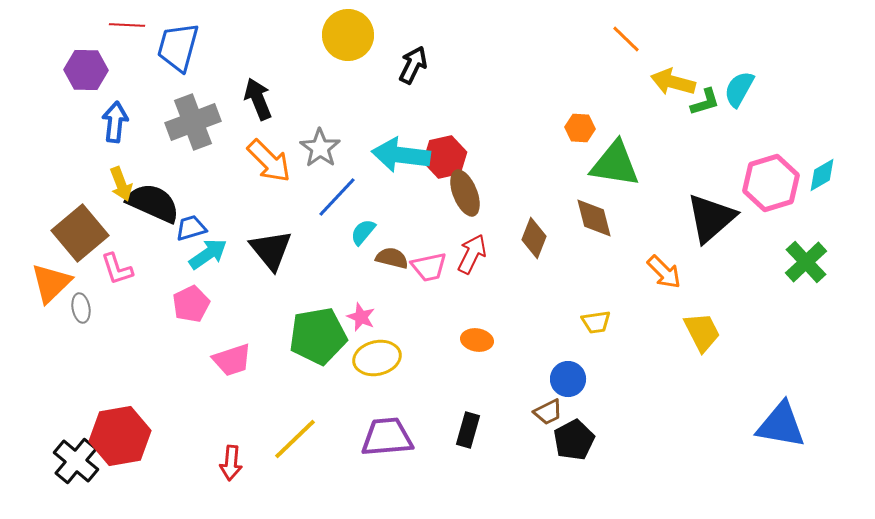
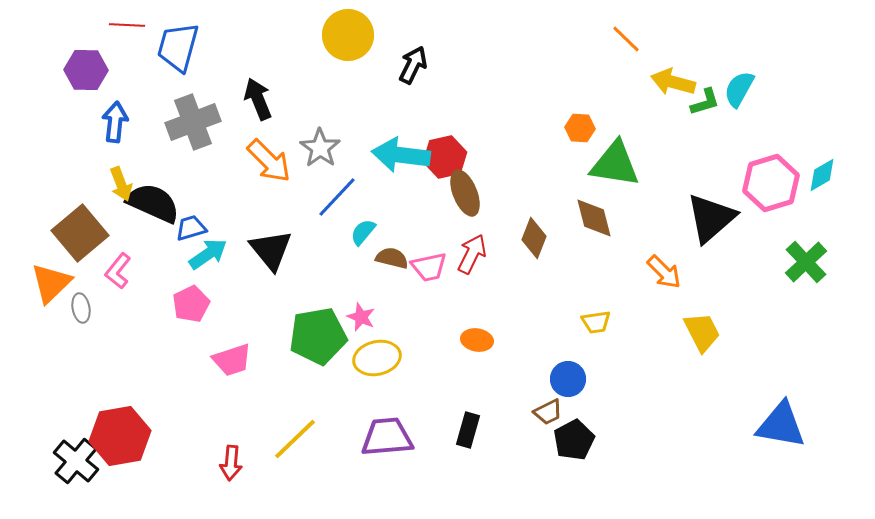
pink L-shape at (117, 269): moved 1 px right, 2 px down; rotated 57 degrees clockwise
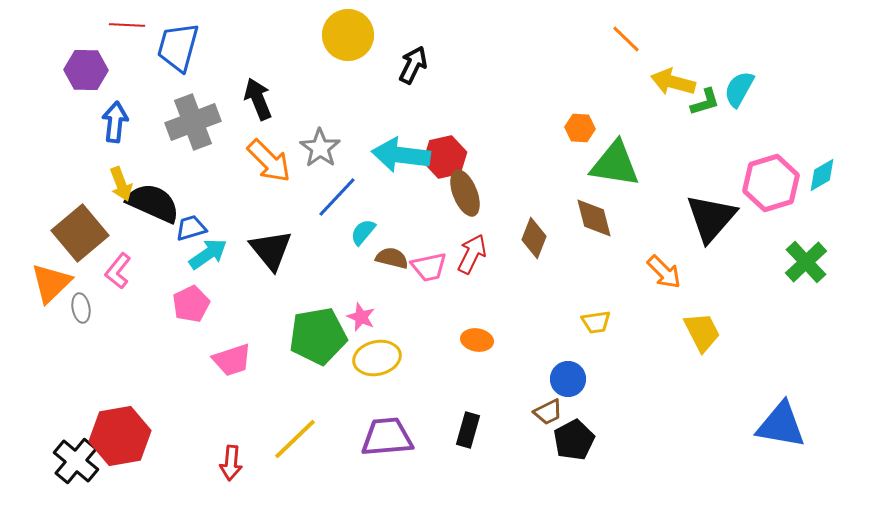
black triangle at (711, 218): rotated 8 degrees counterclockwise
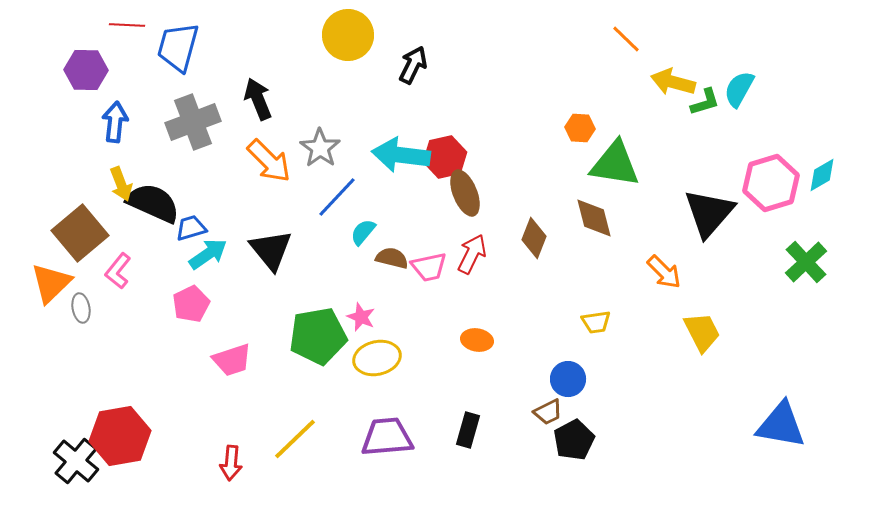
black triangle at (711, 218): moved 2 px left, 5 px up
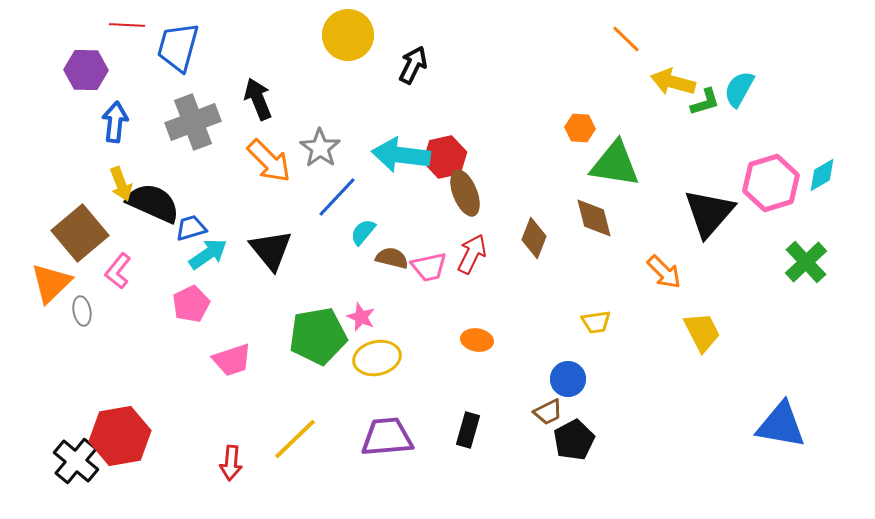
gray ellipse at (81, 308): moved 1 px right, 3 px down
